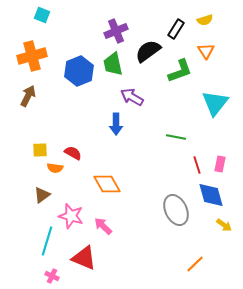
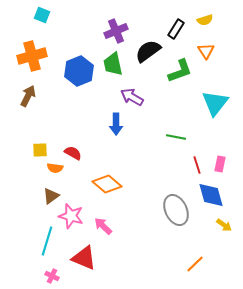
orange diamond: rotated 20 degrees counterclockwise
brown triangle: moved 9 px right, 1 px down
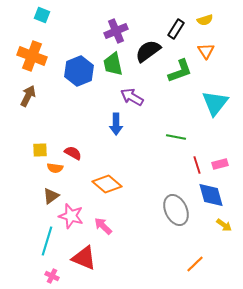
orange cross: rotated 36 degrees clockwise
pink rectangle: rotated 63 degrees clockwise
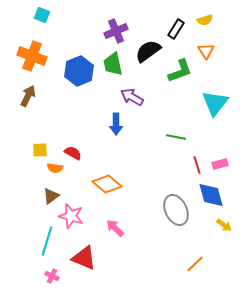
pink arrow: moved 12 px right, 2 px down
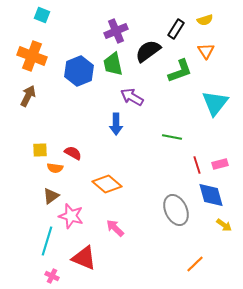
green line: moved 4 px left
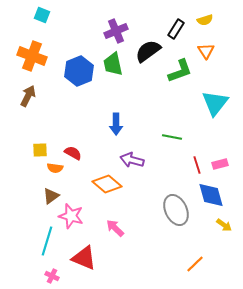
purple arrow: moved 63 px down; rotated 15 degrees counterclockwise
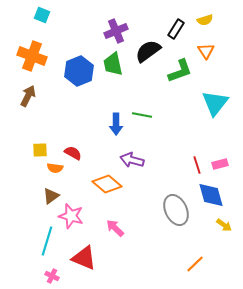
green line: moved 30 px left, 22 px up
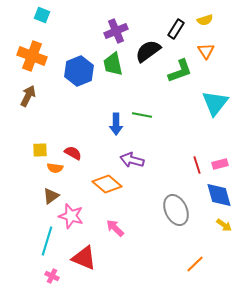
blue diamond: moved 8 px right
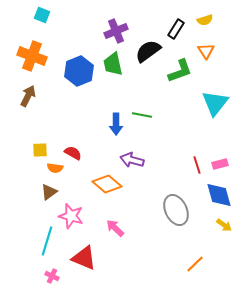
brown triangle: moved 2 px left, 4 px up
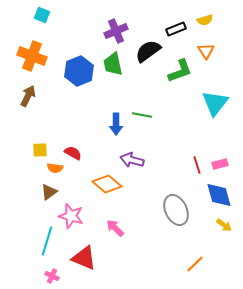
black rectangle: rotated 36 degrees clockwise
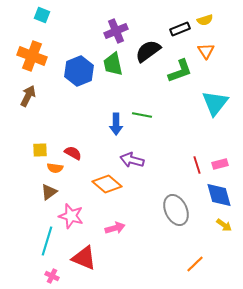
black rectangle: moved 4 px right
pink arrow: rotated 120 degrees clockwise
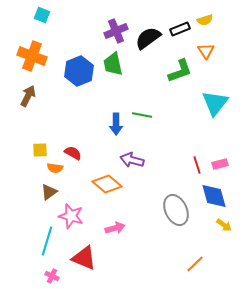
black semicircle: moved 13 px up
blue diamond: moved 5 px left, 1 px down
